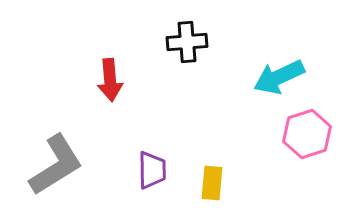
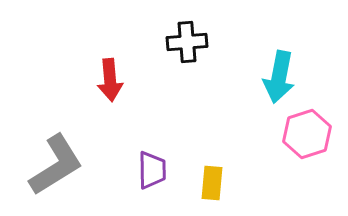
cyan arrow: rotated 54 degrees counterclockwise
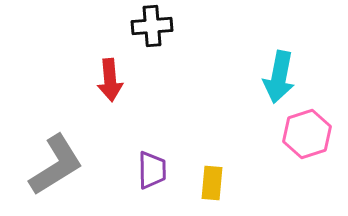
black cross: moved 35 px left, 16 px up
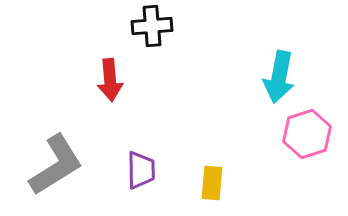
purple trapezoid: moved 11 px left
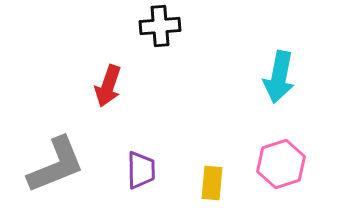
black cross: moved 8 px right
red arrow: moved 2 px left, 6 px down; rotated 24 degrees clockwise
pink hexagon: moved 26 px left, 30 px down
gray L-shape: rotated 10 degrees clockwise
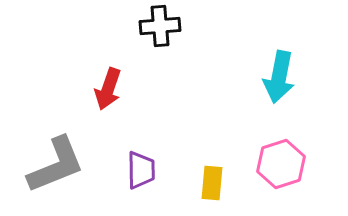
red arrow: moved 3 px down
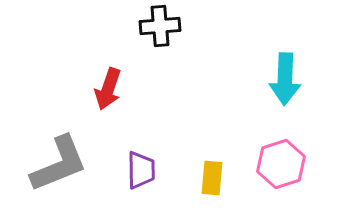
cyan arrow: moved 6 px right, 2 px down; rotated 9 degrees counterclockwise
gray L-shape: moved 3 px right, 1 px up
yellow rectangle: moved 5 px up
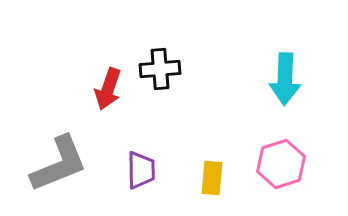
black cross: moved 43 px down
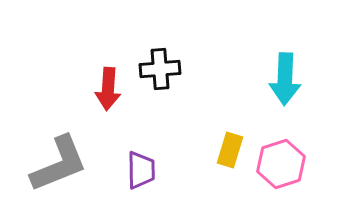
red arrow: rotated 15 degrees counterclockwise
yellow rectangle: moved 18 px right, 28 px up; rotated 12 degrees clockwise
